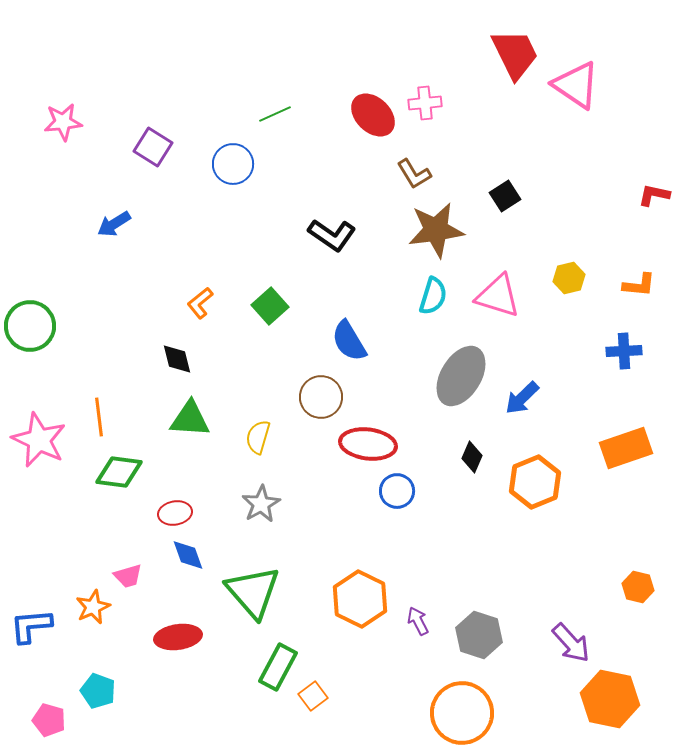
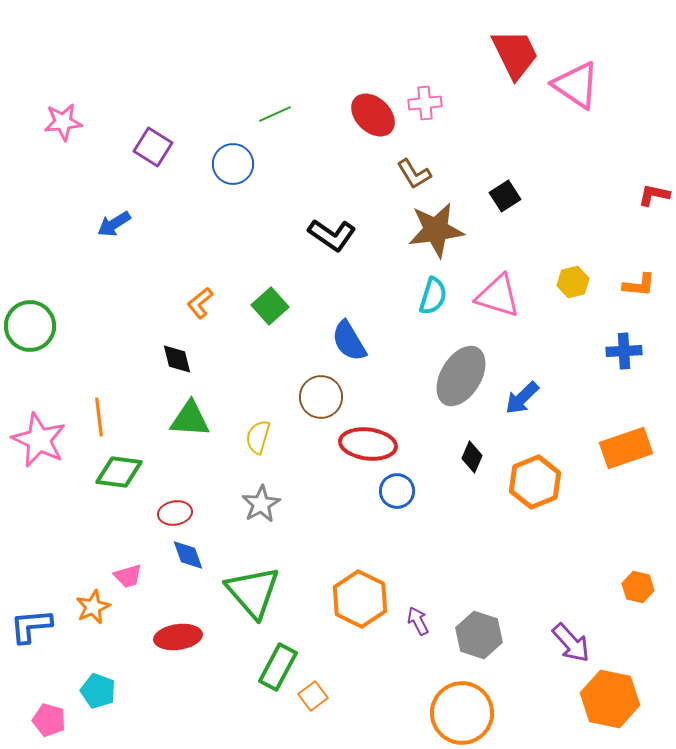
yellow hexagon at (569, 278): moved 4 px right, 4 px down
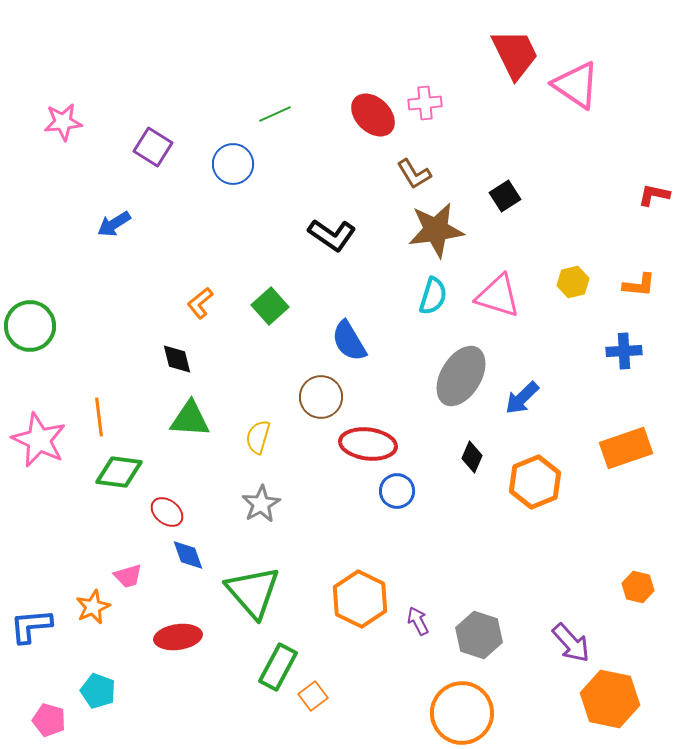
red ellipse at (175, 513): moved 8 px left, 1 px up; rotated 48 degrees clockwise
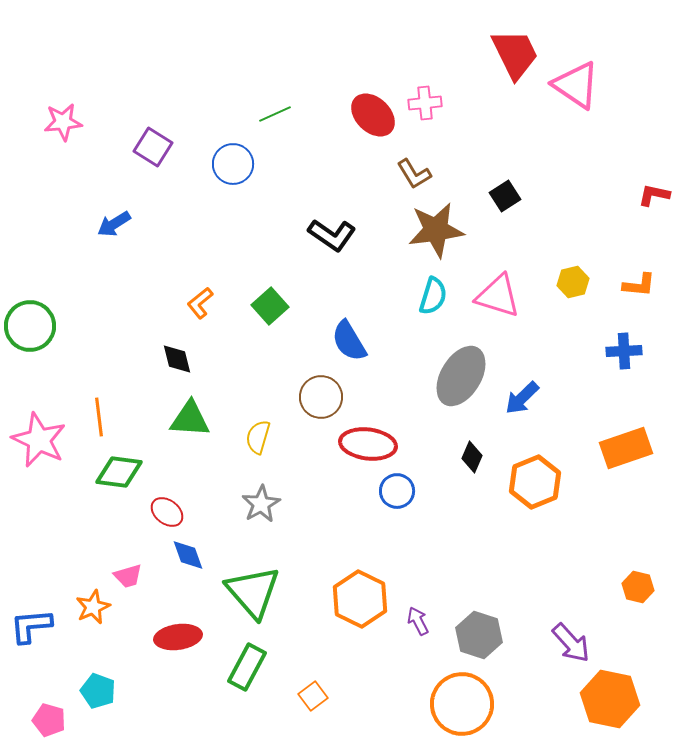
green rectangle at (278, 667): moved 31 px left
orange circle at (462, 713): moved 9 px up
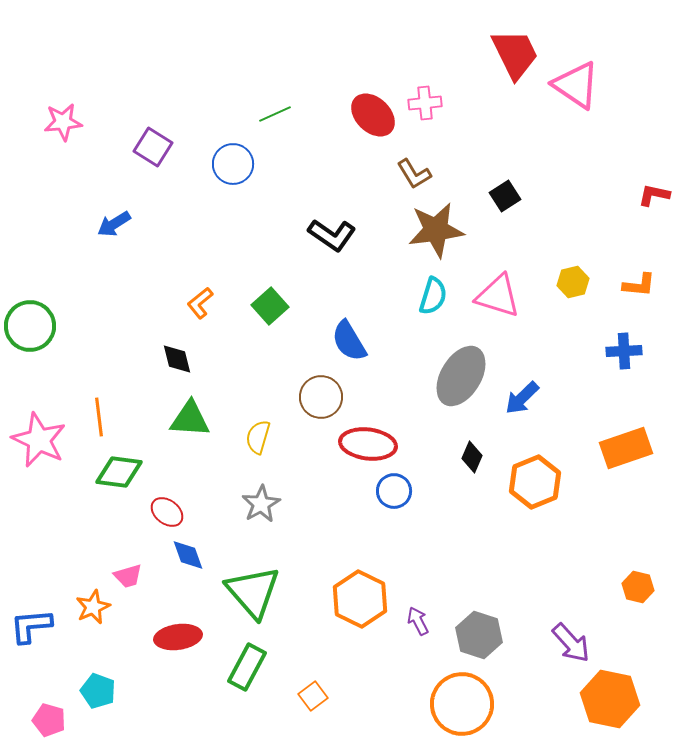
blue circle at (397, 491): moved 3 px left
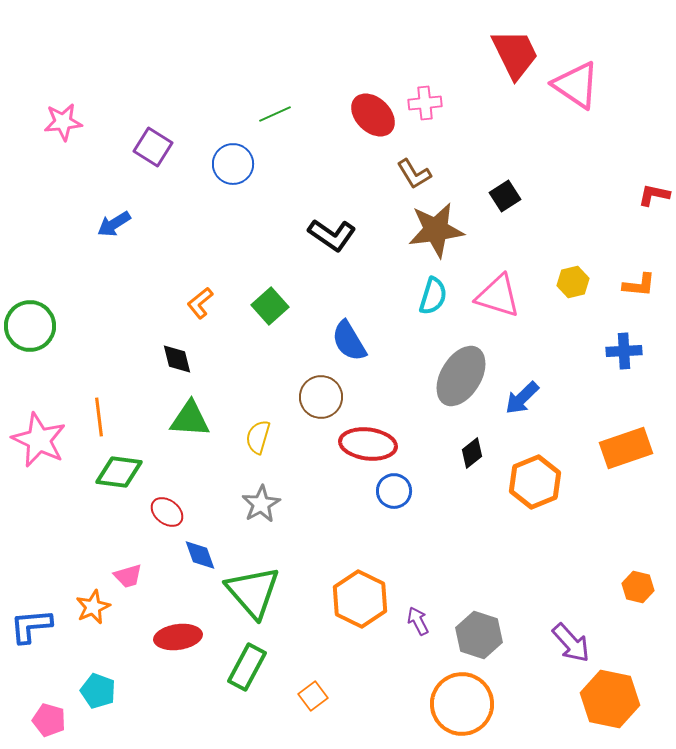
black diamond at (472, 457): moved 4 px up; rotated 28 degrees clockwise
blue diamond at (188, 555): moved 12 px right
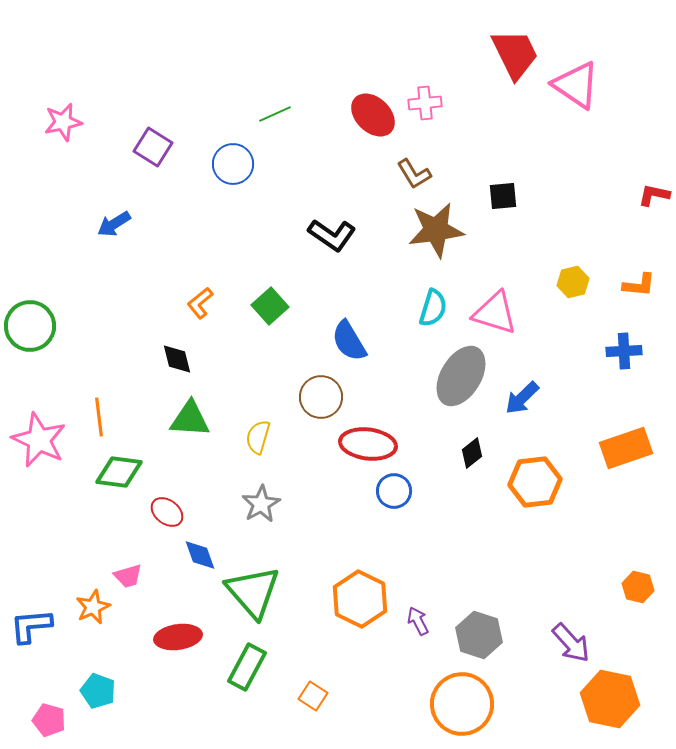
pink star at (63, 122): rotated 6 degrees counterclockwise
black square at (505, 196): moved 2 px left; rotated 28 degrees clockwise
cyan semicircle at (433, 296): moved 12 px down
pink triangle at (498, 296): moved 3 px left, 17 px down
orange hexagon at (535, 482): rotated 15 degrees clockwise
orange square at (313, 696): rotated 20 degrees counterclockwise
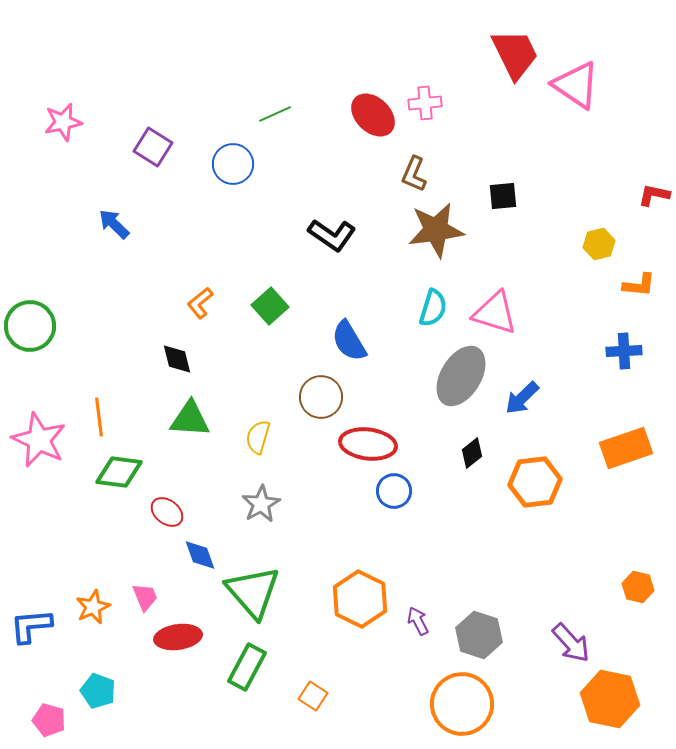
brown L-shape at (414, 174): rotated 54 degrees clockwise
blue arrow at (114, 224): rotated 76 degrees clockwise
yellow hexagon at (573, 282): moved 26 px right, 38 px up
pink trapezoid at (128, 576): moved 17 px right, 21 px down; rotated 96 degrees counterclockwise
